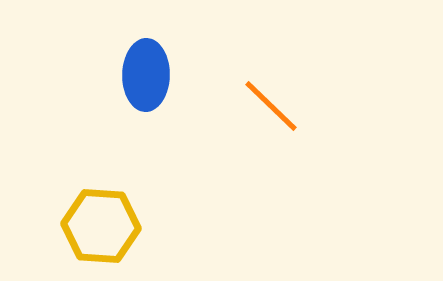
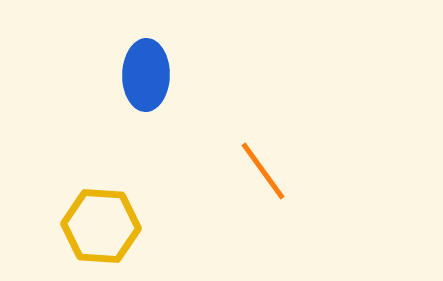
orange line: moved 8 px left, 65 px down; rotated 10 degrees clockwise
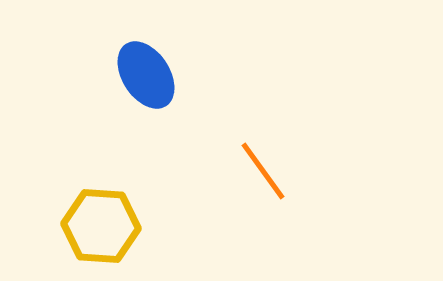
blue ellipse: rotated 34 degrees counterclockwise
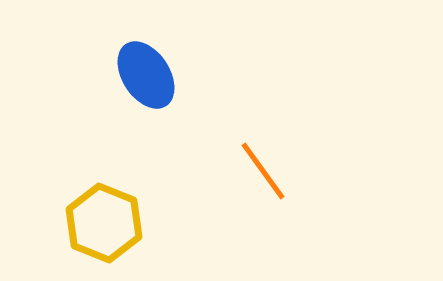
yellow hexagon: moved 3 px right, 3 px up; rotated 18 degrees clockwise
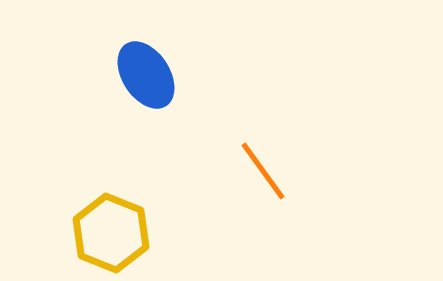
yellow hexagon: moved 7 px right, 10 px down
